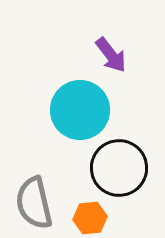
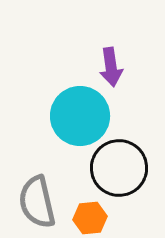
purple arrow: moved 12 px down; rotated 30 degrees clockwise
cyan circle: moved 6 px down
gray semicircle: moved 3 px right, 1 px up
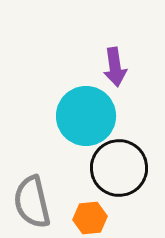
purple arrow: moved 4 px right
cyan circle: moved 6 px right
gray semicircle: moved 5 px left
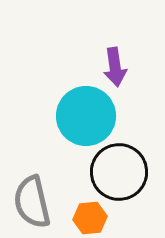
black circle: moved 4 px down
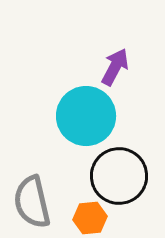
purple arrow: rotated 144 degrees counterclockwise
black circle: moved 4 px down
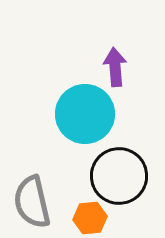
purple arrow: rotated 33 degrees counterclockwise
cyan circle: moved 1 px left, 2 px up
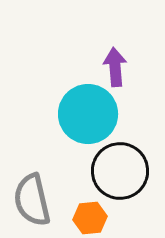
cyan circle: moved 3 px right
black circle: moved 1 px right, 5 px up
gray semicircle: moved 2 px up
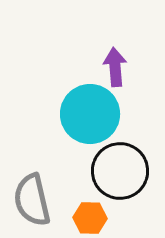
cyan circle: moved 2 px right
orange hexagon: rotated 8 degrees clockwise
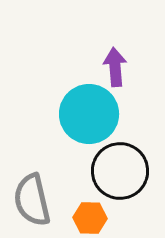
cyan circle: moved 1 px left
